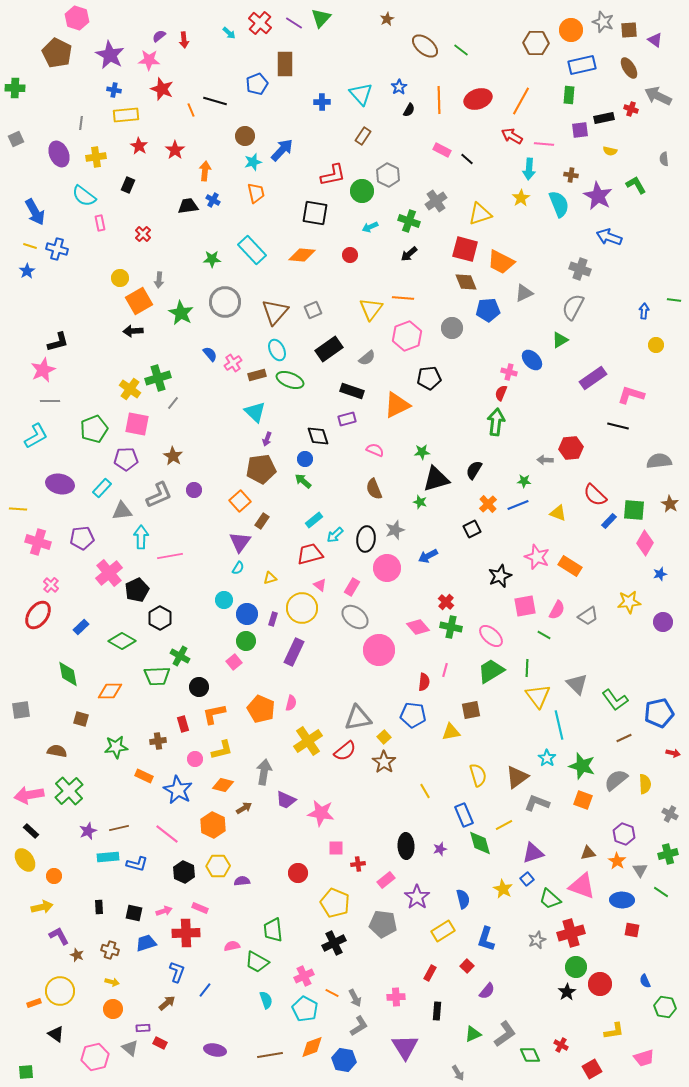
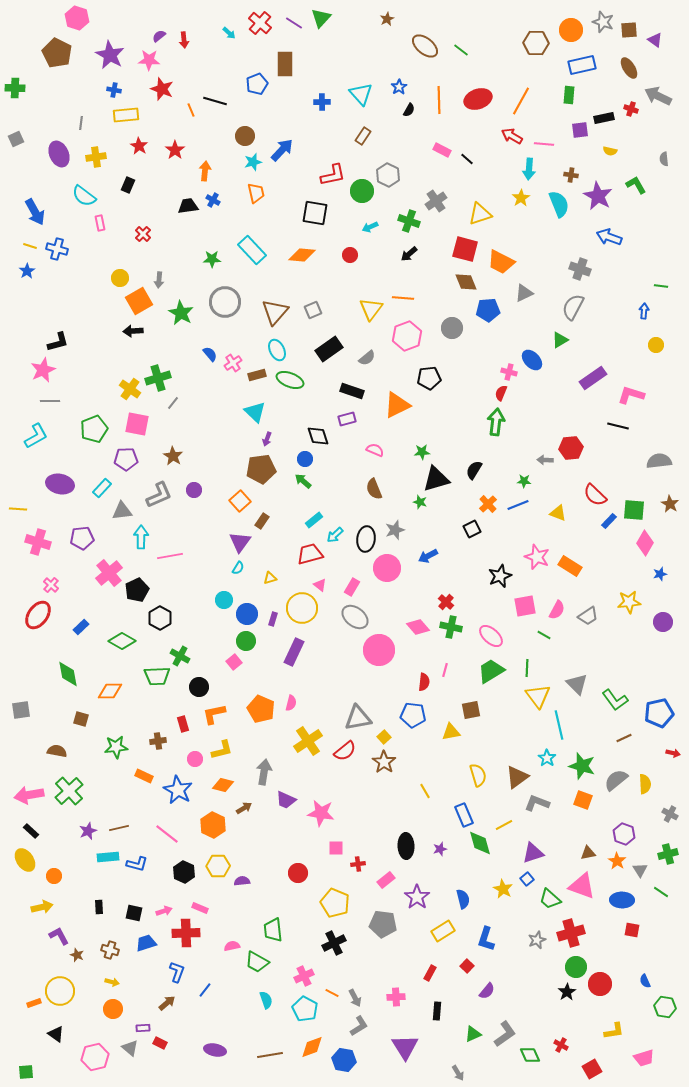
green line at (674, 300): moved 13 px left, 14 px up
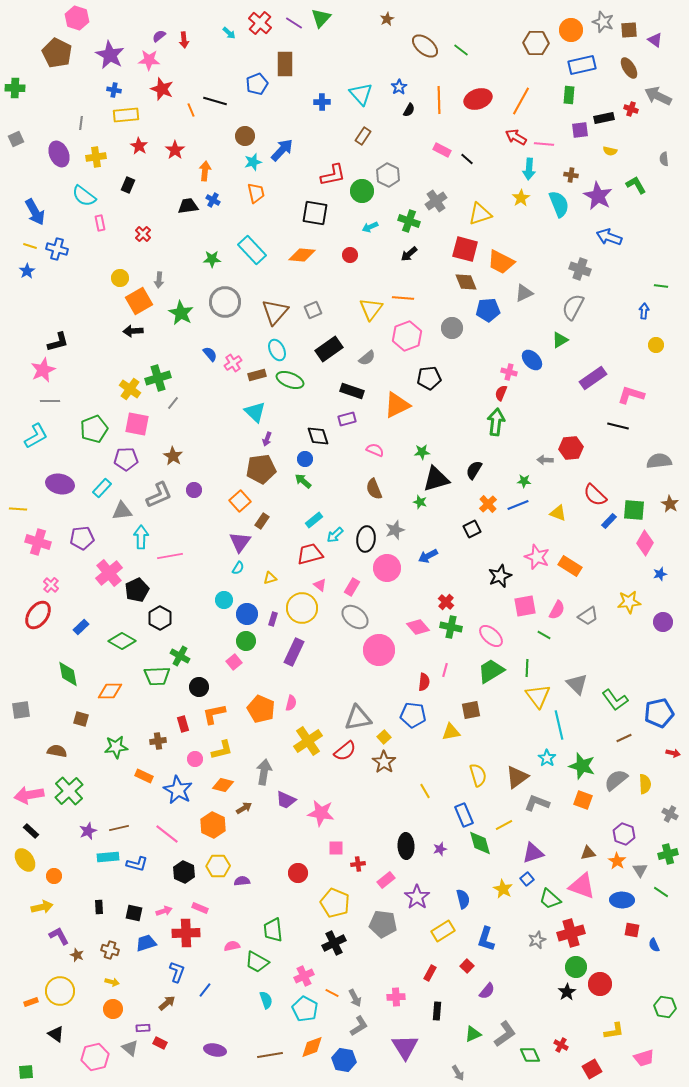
red arrow at (512, 136): moved 4 px right, 1 px down
blue semicircle at (645, 981): moved 9 px right, 36 px up
orange rectangle at (34, 1003): moved 3 px left, 1 px up
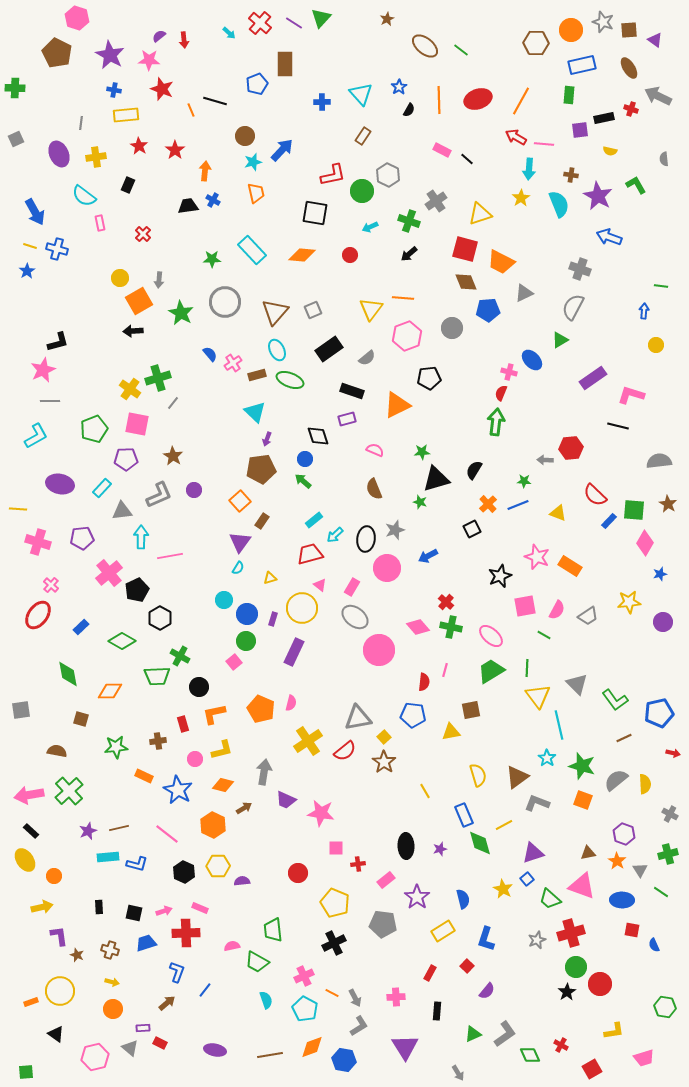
brown star at (670, 504): moved 2 px left
purple L-shape at (59, 936): rotated 20 degrees clockwise
